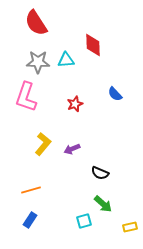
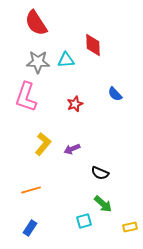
blue rectangle: moved 8 px down
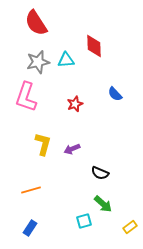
red diamond: moved 1 px right, 1 px down
gray star: rotated 15 degrees counterclockwise
yellow L-shape: rotated 25 degrees counterclockwise
yellow rectangle: rotated 24 degrees counterclockwise
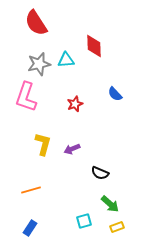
gray star: moved 1 px right, 2 px down
green arrow: moved 7 px right
yellow rectangle: moved 13 px left; rotated 16 degrees clockwise
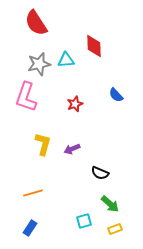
blue semicircle: moved 1 px right, 1 px down
orange line: moved 2 px right, 3 px down
yellow rectangle: moved 2 px left, 2 px down
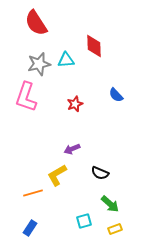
yellow L-shape: moved 14 px right, 31 px down; rotated 135 degrees counterclockwise
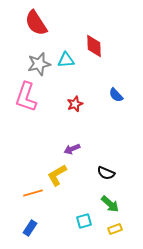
black semicircle: moved 6 px right
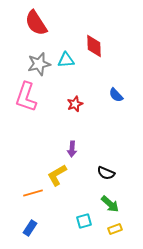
purple arrow: rotated 63 degrees counterclockwise
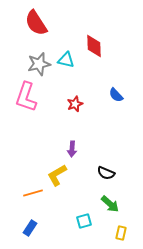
cyan triangle: rotated 18 degrees clockwise
yellow rectangle: moved 6 px right, 4 px down; rotated 56 degrees counterclockwise
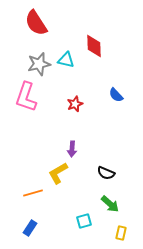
yellow L-shape: moved 1 px right, 2 px up
